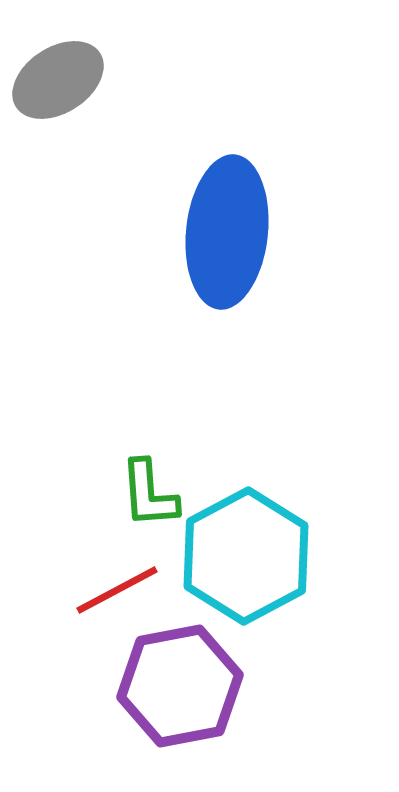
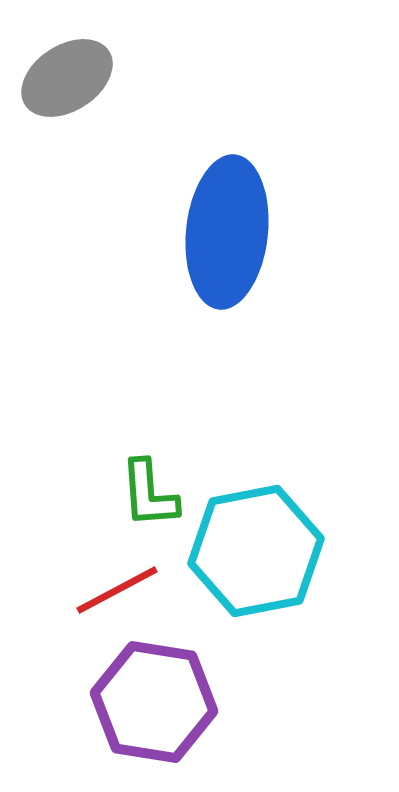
gray ellipse: moved 9 px right, 2 px up
cyan hexagon: moved 10 px right, 5 px up; rotated 17 degrees clockwise
purple hexagon: moved 26 px left, 16 px down; rotated 20 degrees clockwise
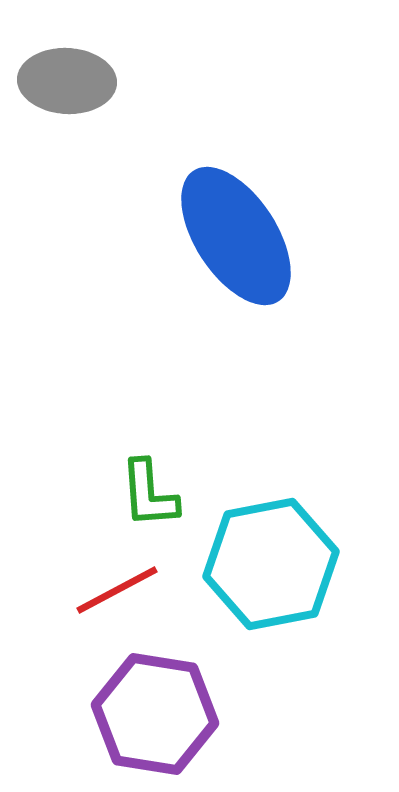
gray ellipse: moved 3 px down; rotated 36 degrees clockwise
blue ellipse: moved 9 px right, 4 px down; rotated 39 degrees counterclockwise
cyan hexagon: moved 15 px right, 13 px down
purple hexagon: moved 1 px right, 12 px down
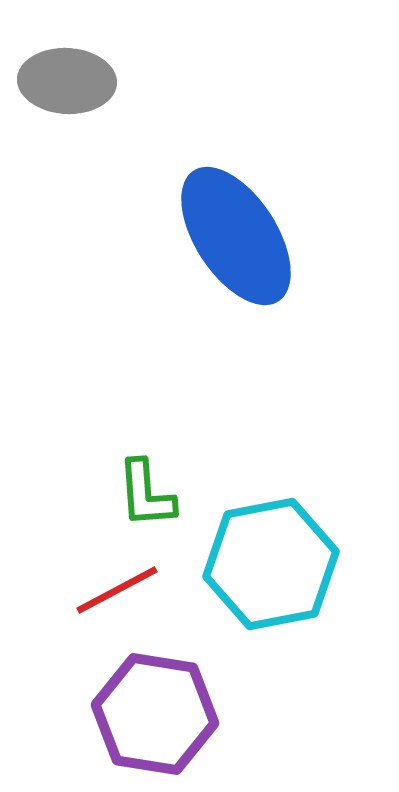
green L-shape: moved 3 px left
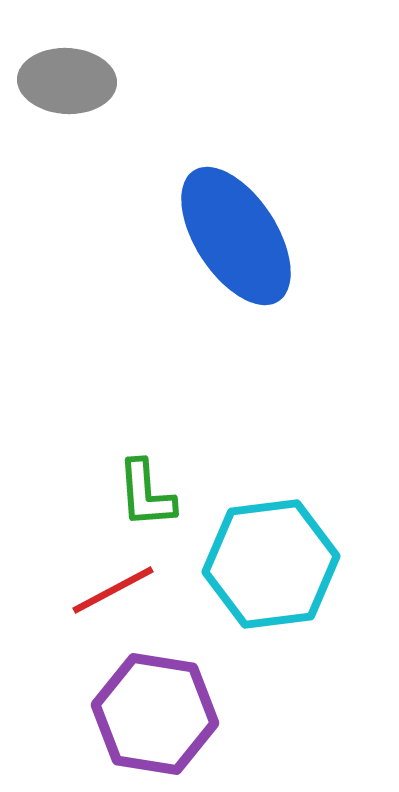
cyan hexagon: rotated 4 degrees clockwise
red line: moved 4 px left
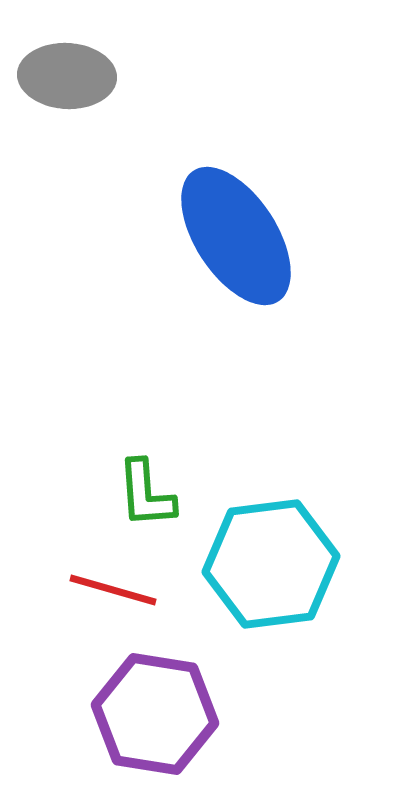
gray ellipse: moved 5 px up
red line: rotated 44 degrees clockwise
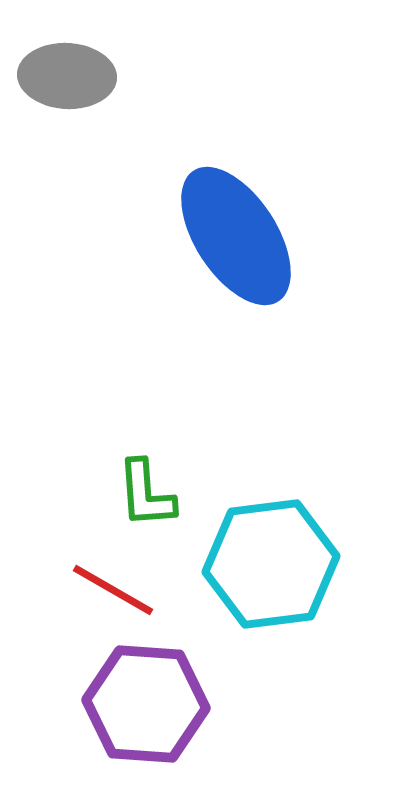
red line: rotated 14 degrees clockwise
purple hexagon: moved 9 px left, 10 px up; rotated 5 degrees counterclockwise
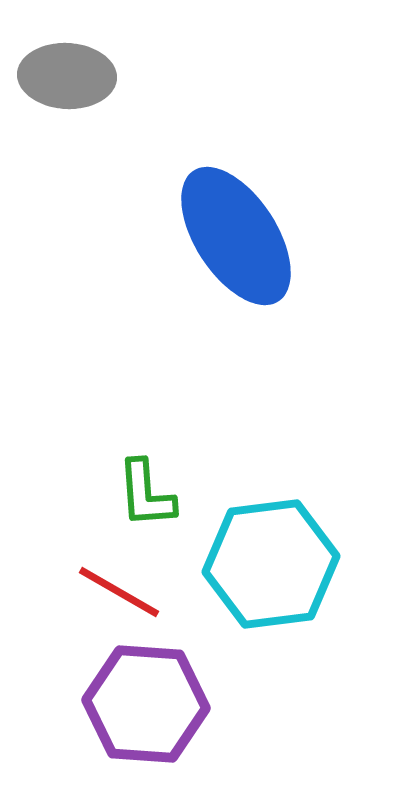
red line: moved 6 px right, 2 px down
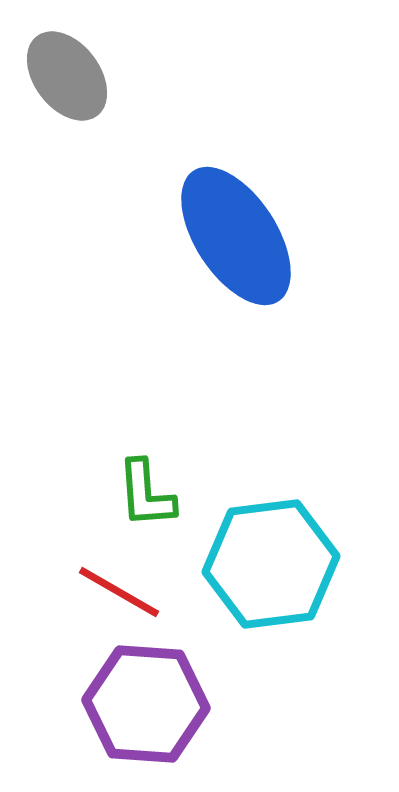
gray ellipse: rotated 50 degrees clockwise
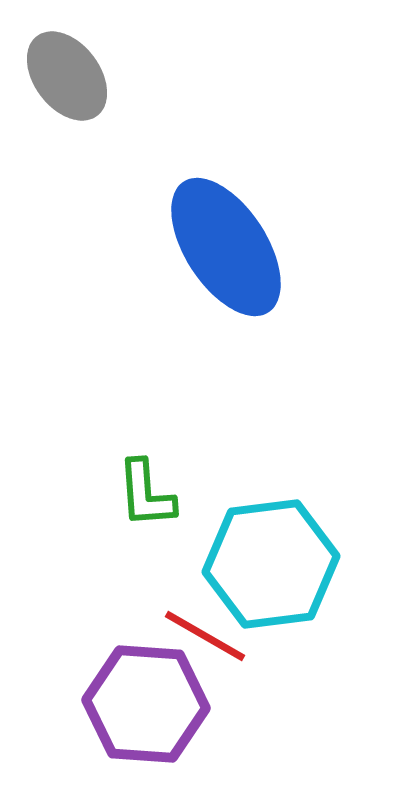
blue ellipse: moved 10 px left, 11 px down
red line: moved 86 px right, 44 px down
